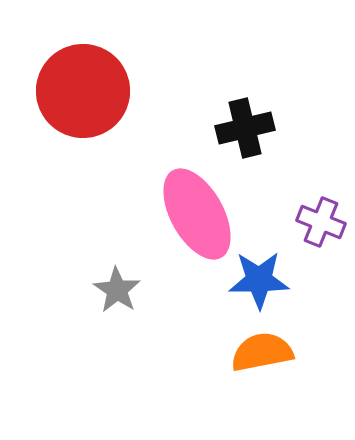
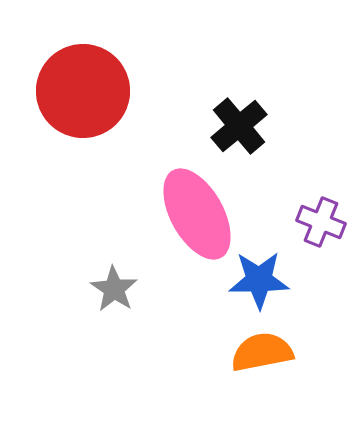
black cross: moved 6 px left, 2 px up; rotated 26 degrees counterclockwise
gray star: moved 3 px left, 1 px up
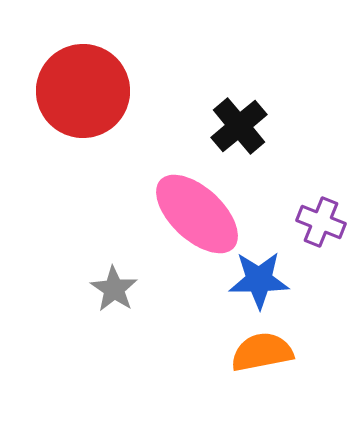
pink ellipse: rotated 18 degrees counterclockwise
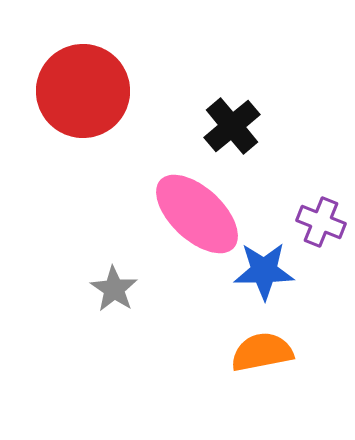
black cross: moved 7 px left
blue star: moved 5 px right, 9 px up
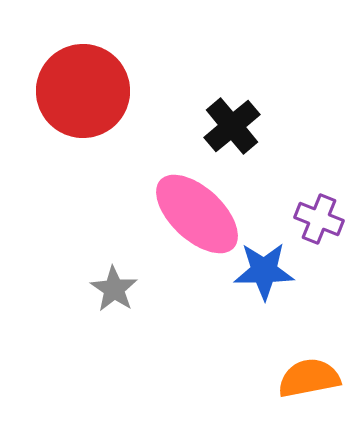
purple cross: moved 2 px left, 3 px up
orange semicircle: moved 47 px right, 26 px down
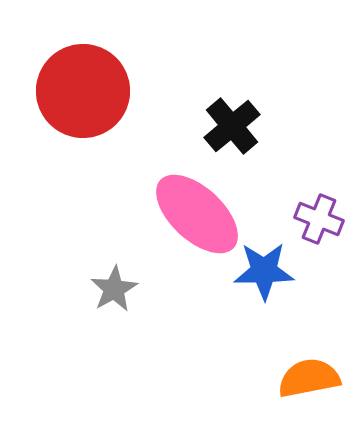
gray star: rotated 9 degrees clockwise
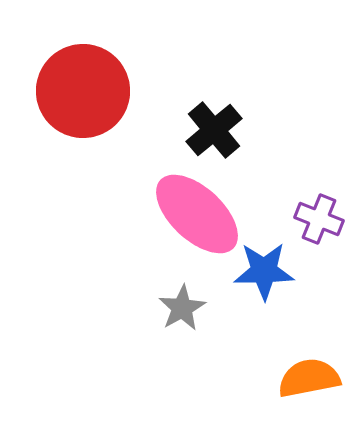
black cross: moved 18 px left, 4 px down
gray star: moved 68 px right, 19 px down
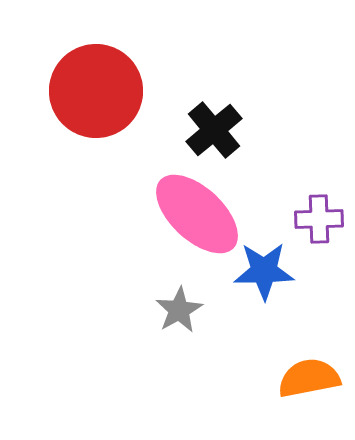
red circle: moved 13 px right
purple cross: rotated 24 degrees counterclockwise
gray star: moved 3 px left, 2 px down
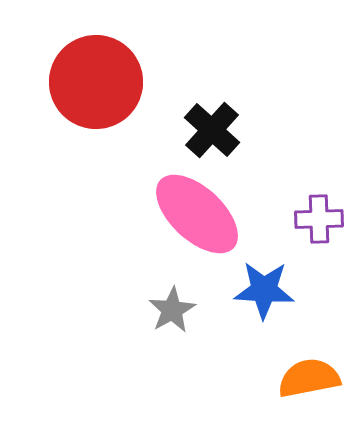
red circle: moved 9 px up
black cross: moved 2 px left; rotated 8 degrees counterclockwise
blue star: moved 19 px down; rotated 4 degrees clockwise
gray star: moved 7 px left
